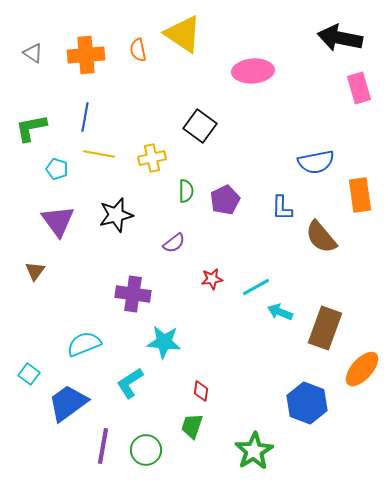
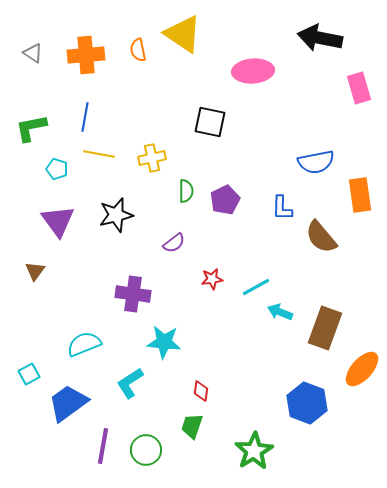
black arrow: moved 20 px left
black square: moved 10 px right, 4 px up; rotated 24 degrees counterclockwise
cyan square: rotated 25 degrees clockwise
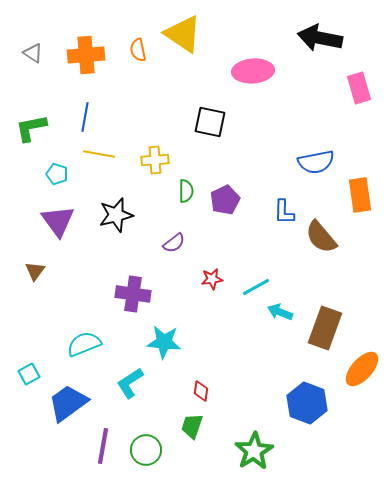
yellow cross: moved 3 px right, 2 px down; rotated 8 degrees clockwise
cyan pentagon: moved 5 px down
blue L-shape: moved 2 px right, 4 px down
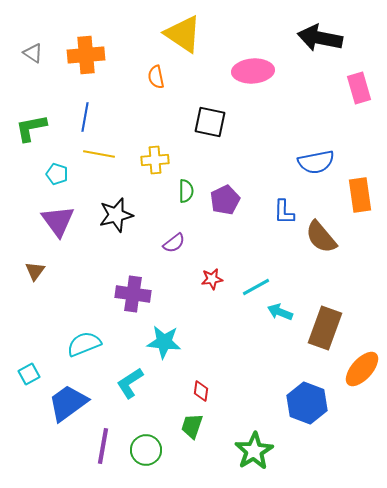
orange semicircle: moved 18 px right, 27 px down
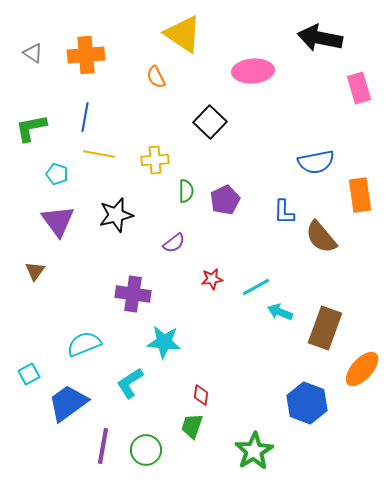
orange semicircle: rotated 15 degrees counterclockwise
black square: rotated 32 degrees clockwise
red diamond: moved 4 px down
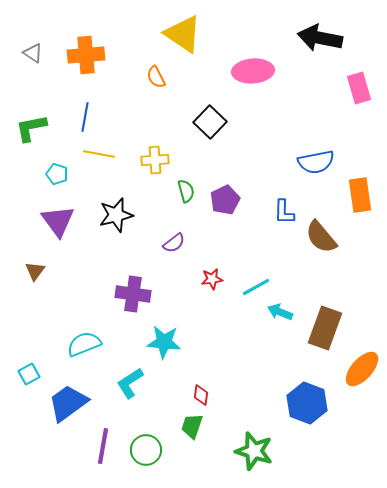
green semicircle: rotated 15 degrees counterclockwise
green star: rotated 24 degrees counterclockwise
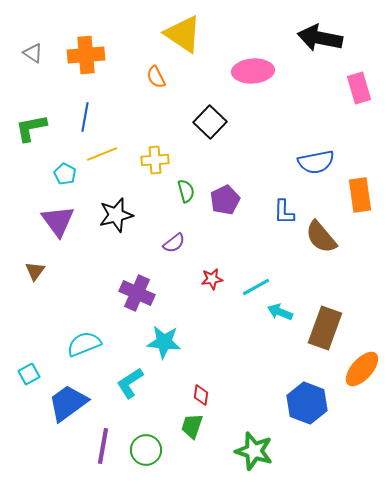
yellow line: moved 3 px right; rotated 32 degrees counterclockwise
cyan pentagon: moved 8 px right; rotated 10 degrees clockwise
purple cross: moved 4 px right, 1 px up; rotated 16 degrees clockwise
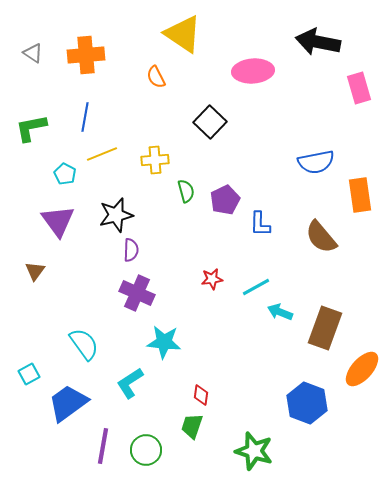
black arrow: moved 2 px left, 4 px down
blue L-shape: moved 24 px left, 12 px down
purple semicircle: moved 43 px left, 7 px down; rotated 50 degrees counterclockwise
cyan semicircle: rotated 76 degrees clockwise
